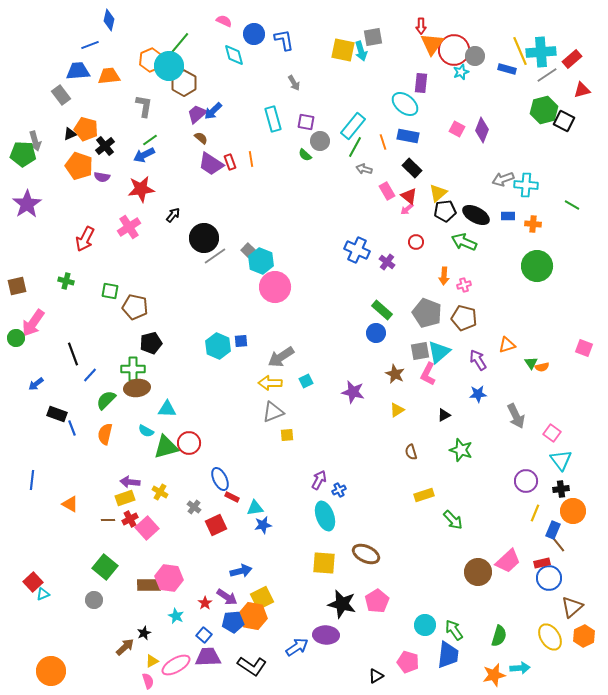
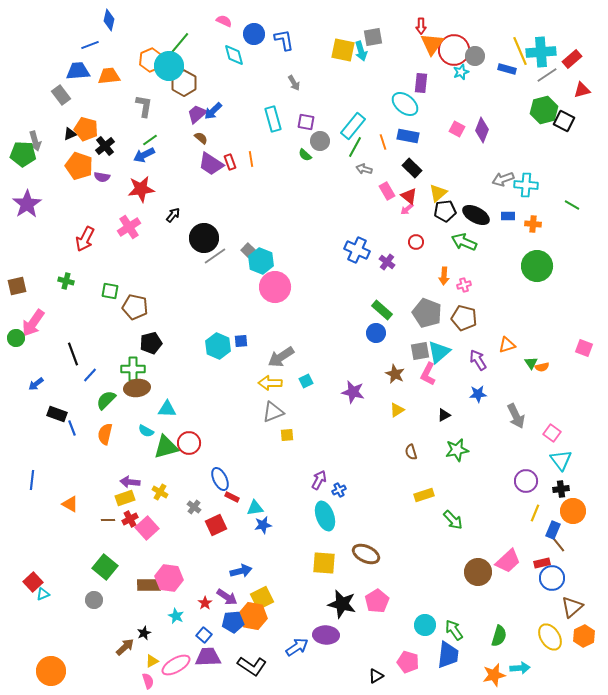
green star at (461, 450): moved 4 px left; rotated 30 degrees counterclockwise
blue circle at (549, 578): moved 3 px right
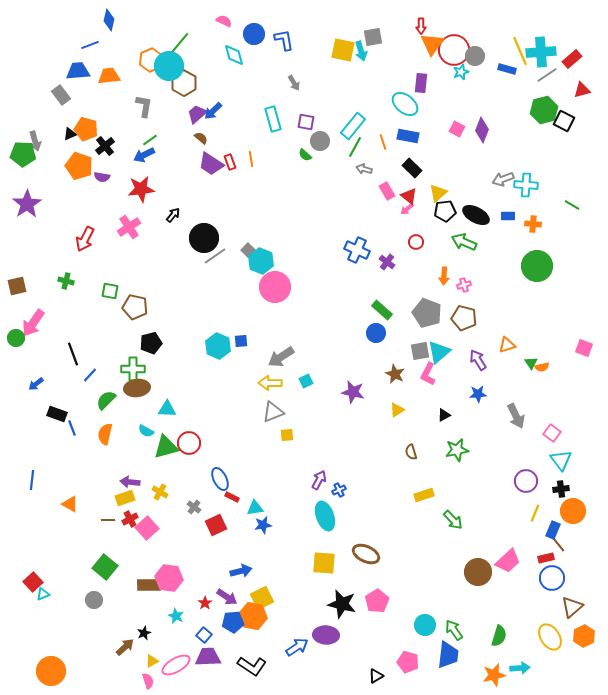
red rectangle at (542, 563): moved 4 px right, 5 px up
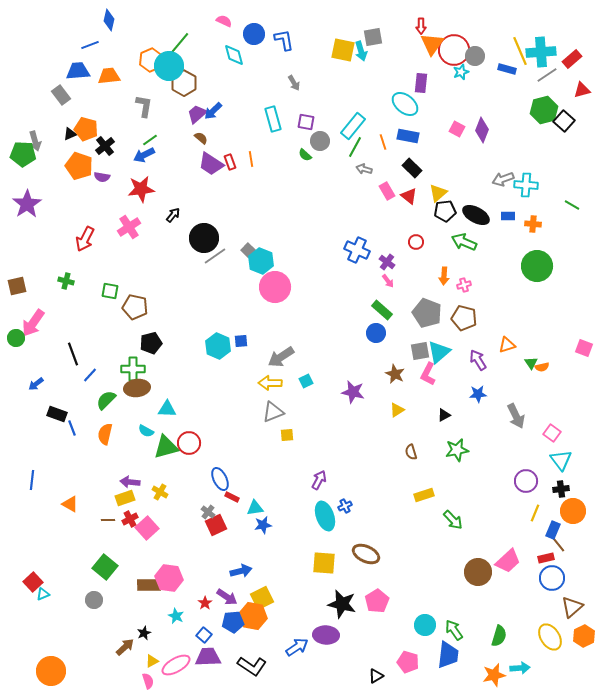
black square at (564, 121): rotated 15 degrees clockwise
pink arrow at (407, 209): moved 19 px left, 72 px down; rotated 88 degrees counterclockwise
blue cross at (339, 490): moved 6 px right, 16 px down
gray cross at (194, 507): moved 14 px right, 5 px down
